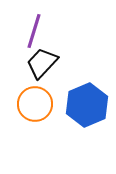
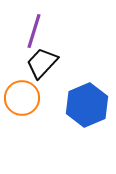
orange circle: moved 13 px left, 6 px up
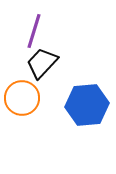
blue hexagon: rotated 18 degrees clockwise
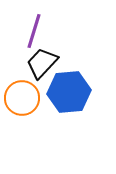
blue hexagon: moved 18 px left, 13 px up
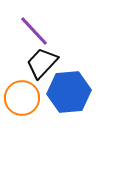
purple line: rotated 60 degrees counterclockwise
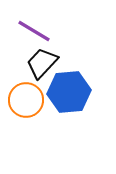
purple line: rotated 16 degrees counterclockwise
orange circle: moved 4 px right, 2 px down
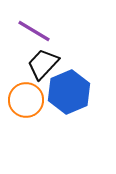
black trapezoid: moved 1 px right, 1 px down
blue hexagon: rotated 18 degrees counterclockwise
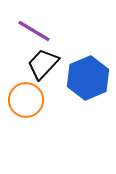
blue hexagon: moved 19 px right, 14 px up
